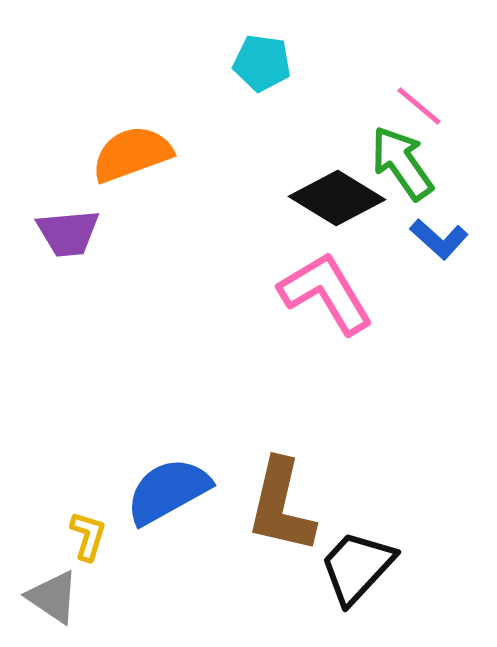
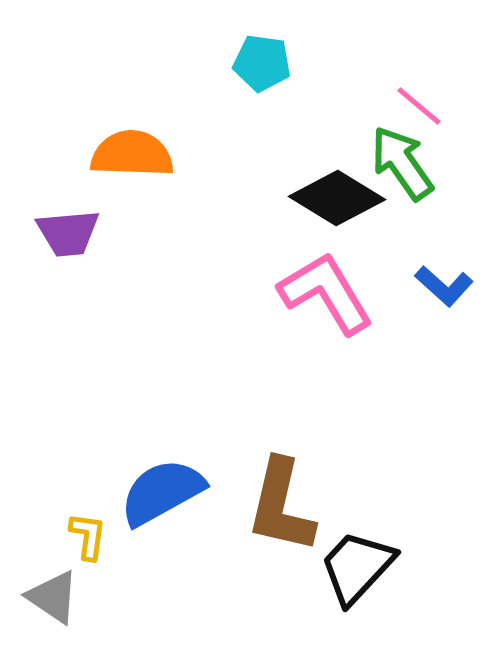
orange semicircle: rotated 22 degrees clockwise
blue L-shape: moved 5 px right, 47 px down
blue semicircle: moved 6 px left, 1 px down
yellow L-shape: rotated 9 degrees counterclockwise
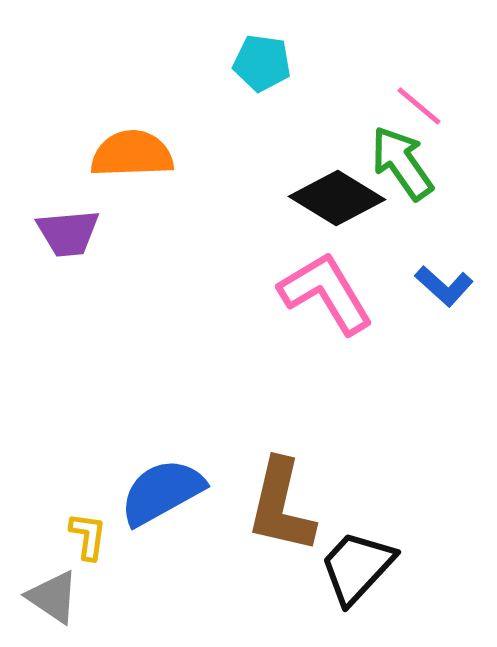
orange semicircle: rotated 4 degrees counterclockwise
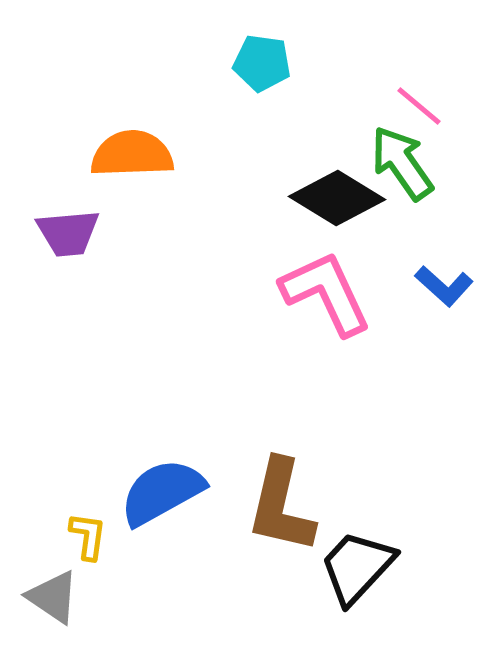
pink L-shape: rotated 6 degrees clockwise
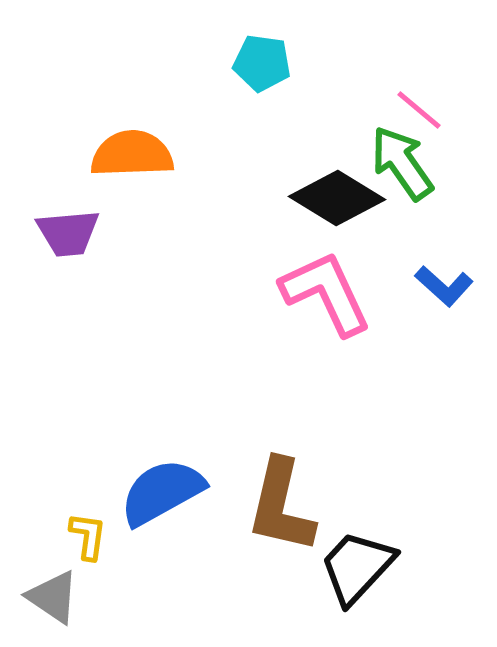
pink line: moved 4 px down
